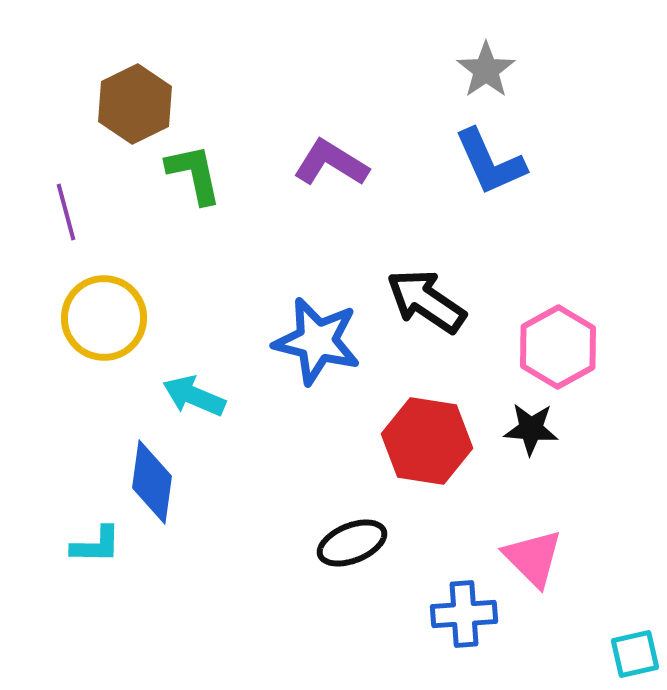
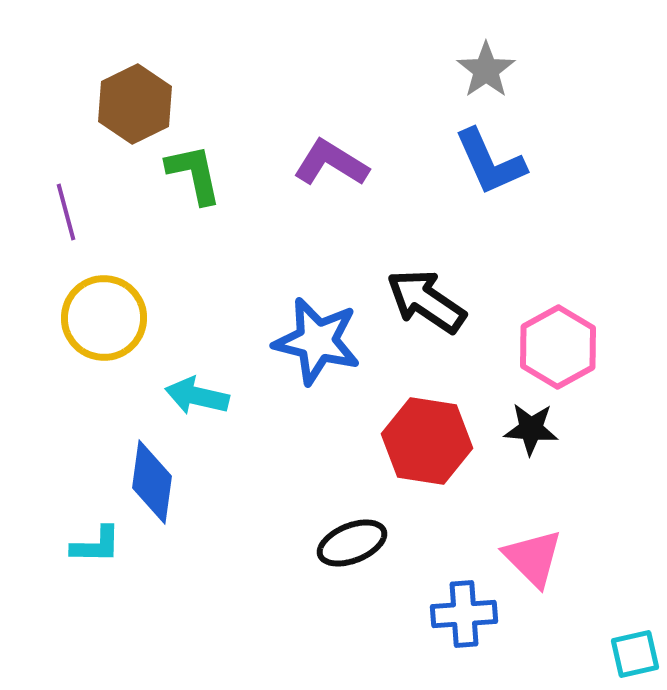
cyan arrow: moved 3 px right; rotated 10 degrees counterclockwise
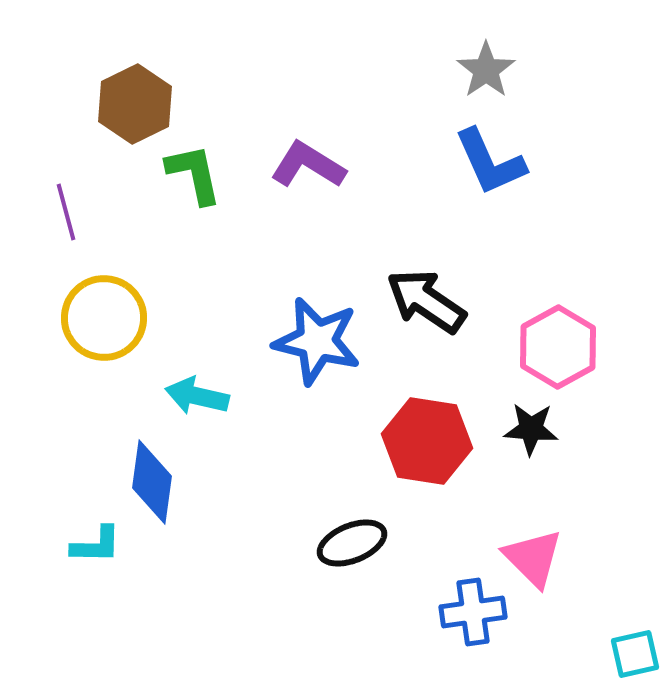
purple L-shape: moved 23 px left, 2 px down
blue cross: moved 9 px right, 2 px up; rotated 4 degrees counterclockwise
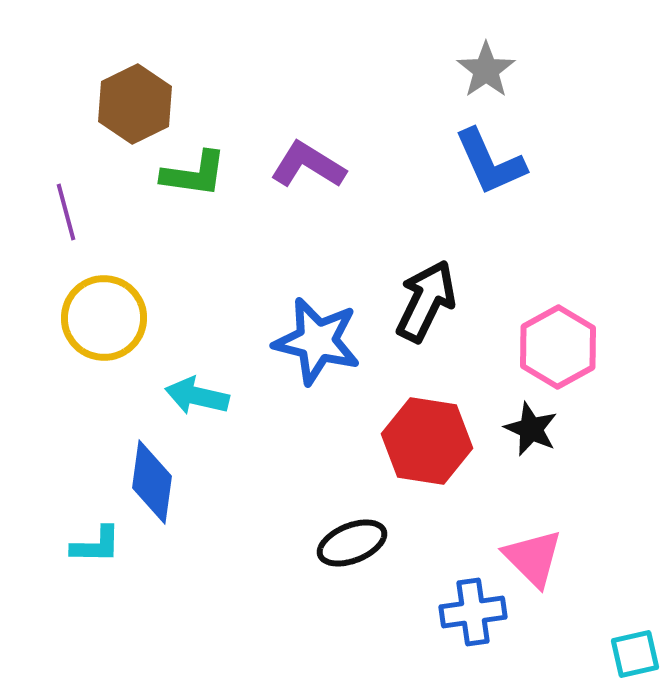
green L-shape: rotated 110 degrees clockwise
black arrow: rotated 82 degrees clockwise
black star: rotated 20 degrees clockwise
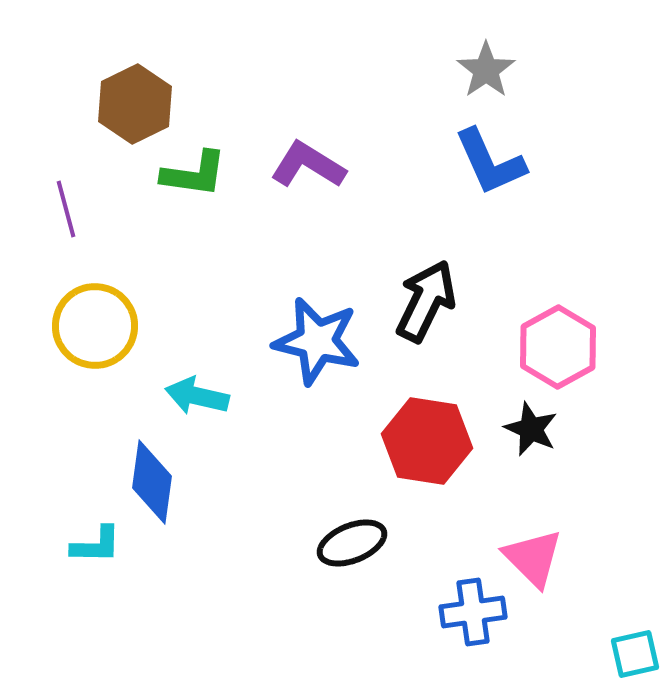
purple line: moved 3 px up
yellow circle: moved 9 px left, 8 px down
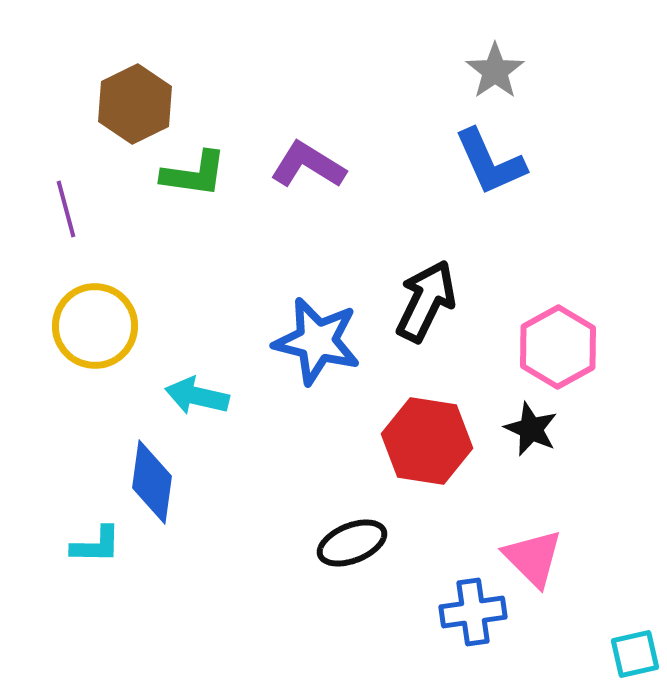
gray star: moved 9 px right, 1 px down
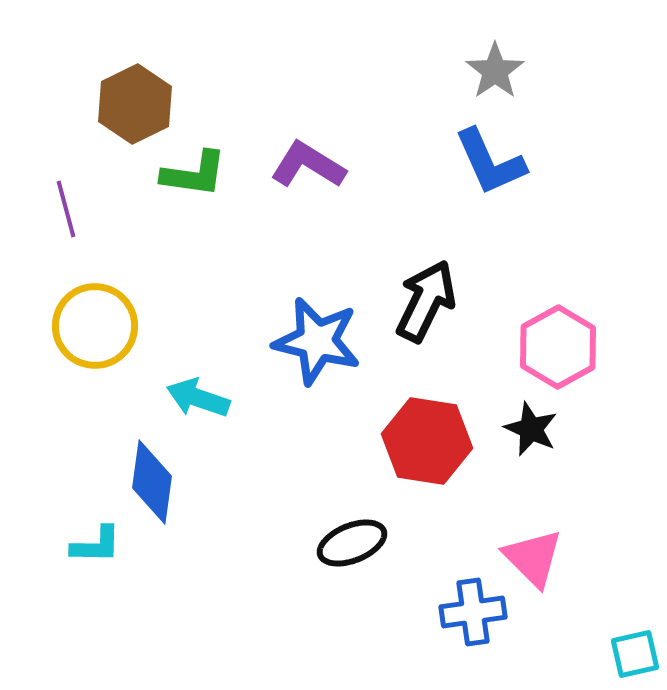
cyan arrow: moved 1 px right, 2 px down; rotated 6 degrees clockwise
